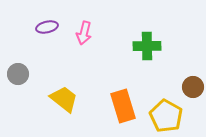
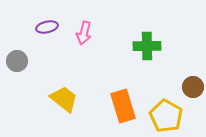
gray circle: moved 1 px left, 13 px up
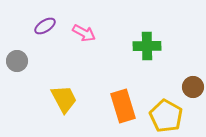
purple ellipse: moved 2 px left, 1 px up; rotated 20 degrees counterclockwise
pink arrow: rotated 75 degrees counterclockwise
yellow trapezoid: rotated 24 degrees clockwise
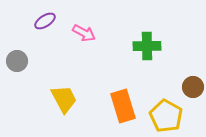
purple ellipse: moved 5 px up
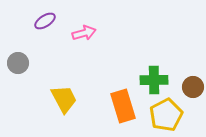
pink arrow: rotated 45 degrees counterclockwise
green cross: moved 7 px right, 34 px down
gray circle: moved 1 px right, 2 px down
yellow pentagon: moved 1 px up; rotated 16 degrees clockwise
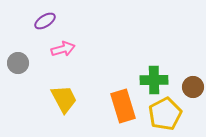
pink arrow: moved 21 px left, 16 px down
yellow pentagon: moved 1 px left, 1 px up
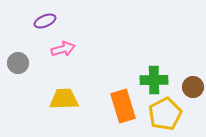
purple ellipse: rotated 10 degrees clockwise
yellow trapezoid: rotated 64 degrees counterclockwise
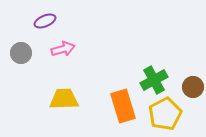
gray circle: moved 3 px right, 10 px up
green cross: rotated 28 degrees counterclockwise
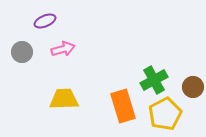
gray circle: moved 1 px right, 1 px up
